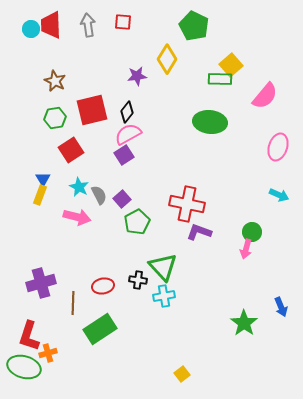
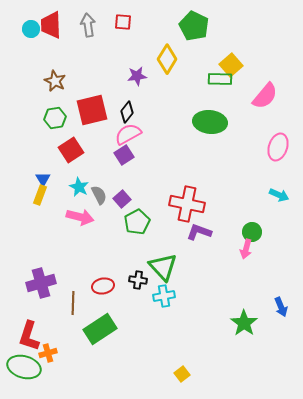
pink arrow at (77, 217): moved 3 px right
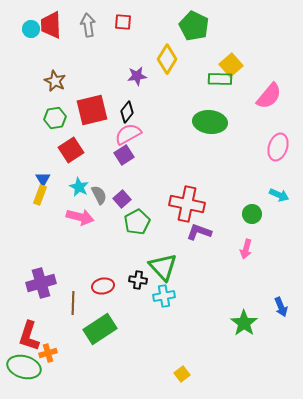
pink semicircle at (265, 96): moved 4 px right
green circle at (252, 232): moved 18 px up
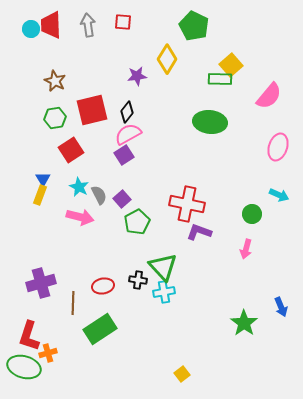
cyan cross at (164, 296): moved 4 px up
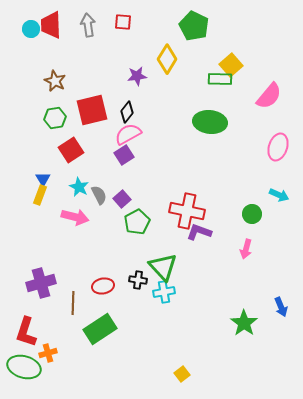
red cross at (187, 204): moved 7 px down
pink arrow at (80, 217): moved 5 px left
red L-shape at (29, 336): moved 3 px left, 4 px up
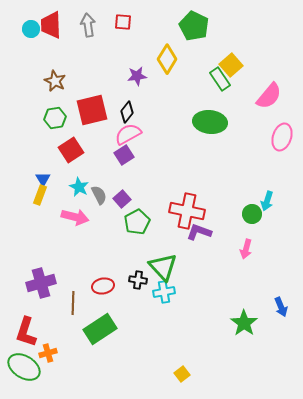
green rectangle at (220, 79): rotated 55 degrees clockwise
pink ellipse at (278, 147): moved 4 px right, 10 px up
cyan arrow at (279, 195): moved 12 px left, 6 px down; rotated 84 degrees clockwise
green ellipse at (24, 367): rotated 16 degrees clockwise
